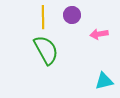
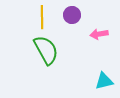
yellow line: moved 1 px left
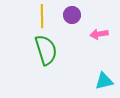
yellow line: moved 1 px up
green semicircle: rotated 12 degrees clockwise
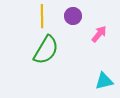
purple circle: moved 1 px right, 1 px down
pink arrow: rotated 138 degrees clockwise
green semicircle: rotated 48 degrees clockwise
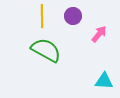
green semicircle: rotated 92 degrees counterclockwise
cyan triangle: rotated 18 degrees clockwise
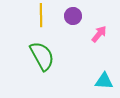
yellow line: moved 1 px left, 1 px up
green semicircle: moved 4 px left, 6 px down; rotated 32 degrees clockwise
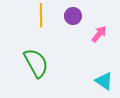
green semicircle: moved 6 px left, 7 px down
cyan triangle: rotated 30 degrees clockwise
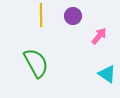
pink arrow: moved 2 px down
cyan triangle: moved 3 px right, 7 px up
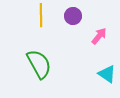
green semicircle: moved 3 px right, 1 px down
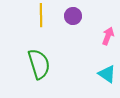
pink arrow: moved 9 px right; rotated 18 degrees counterclockwise
green semicircle: rotated 12 degrees clockwise
